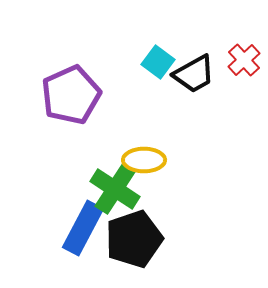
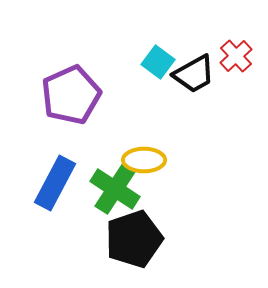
red cross: moved 8 px left, 4 px up
blue rectangle: moved 28 px left, 45 px up
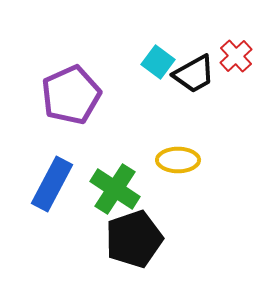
yellow ellipse: moved 34 px right
blue rectangle: moved 3 px left, 1 px down
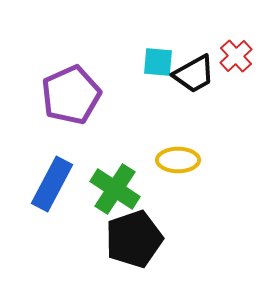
cyan square: rotated 32 degrees counterclockwise
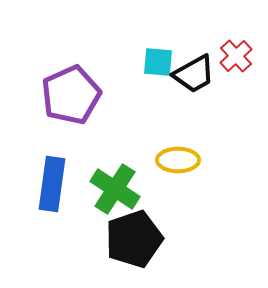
blue rectangle: rotated 20 degrees counterclockwise
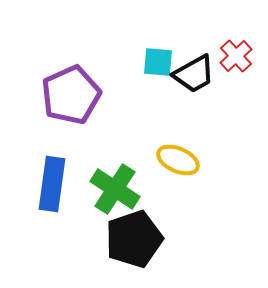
yellow ellipse: rotated 24 degrees clockwise
